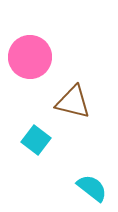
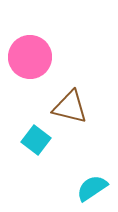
brown triangle: moved 3 px left, 5 px down
cyan semicircle: rotated 72 degrees counterclockwise
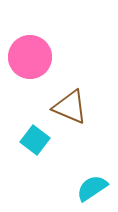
brown triangle: rotated 9 degrees clockwise
cyan square: moved 1 px left
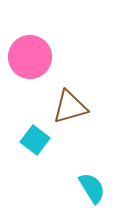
brown triangle: rotated 39 degrees counterclockwise
cyan semicircle: rotated 92 degrees clockwise
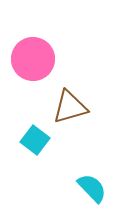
pink circle: moved 3 px right, 2 px down
cyan semicircle: rotated 12 degrees counterclockwise
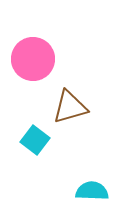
cyan semicircle: moved 3 px down; rotated 44 degrees counterclockwise
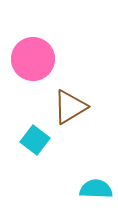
brown triangle: rotated 15 degrees counterclockwise
cyan semicircle: moved 4 px right, 2 px up
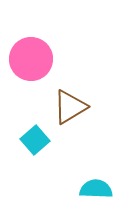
pink circle: moved 2 px left
cyan square: rotated 12 degrees clockwise
